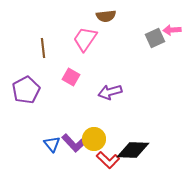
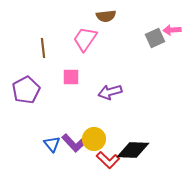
pink square: rotated 30 degrees counterclockwise
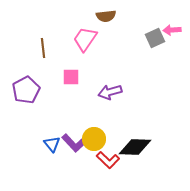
black diamond: moved 2 px right, 3 px up
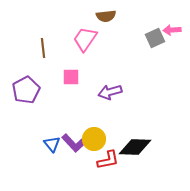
red L-shape: rotated 55 degrees counterclockwise
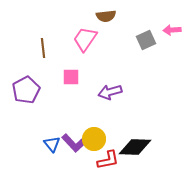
gray square: moved 9 px left, 2 px down
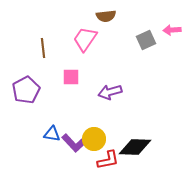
blue triangle: moved 10 px up; rotated 42 degrees counterclockwise
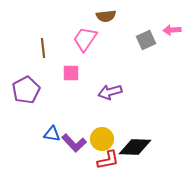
pink square: moved 4 px up
yellow circle: moved 8 px right
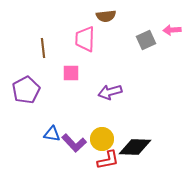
pink trapezoid: rotated 32 degrees counterclockwise
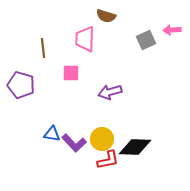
brown semicircle: rotated 24 degrees clockwise
purple pentagon: moved 5 px left, 5 px up; rotated 28 degrees counterclockwise
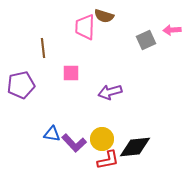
brown semicircle: moved 2 px left
pink trapezoid: moved 12 px up
purple pentagon: rotated 28 degrees counterclockwise
black diamond: rotated 8 degrees counterclockwise
